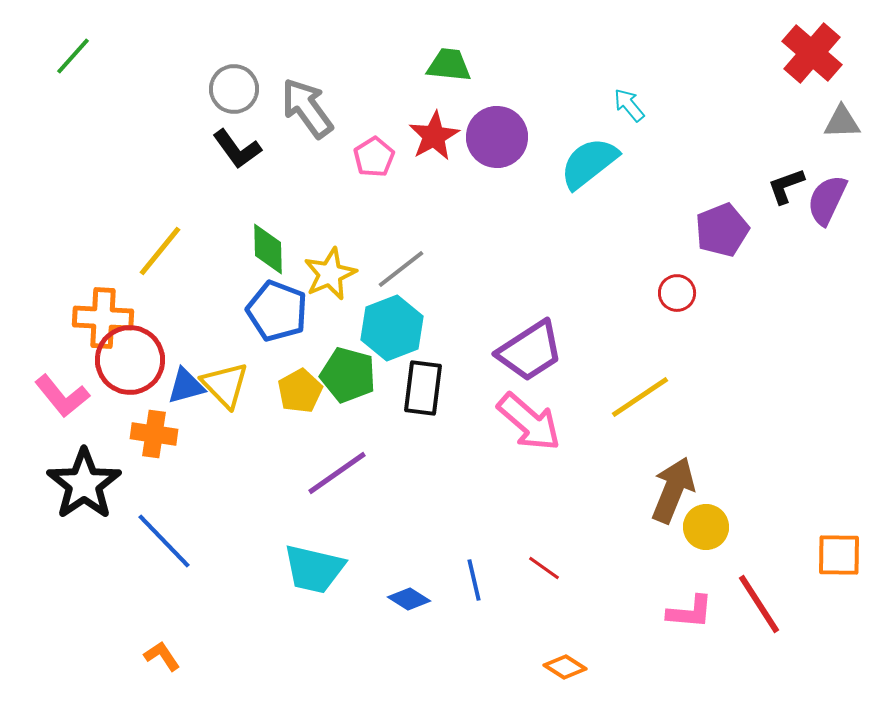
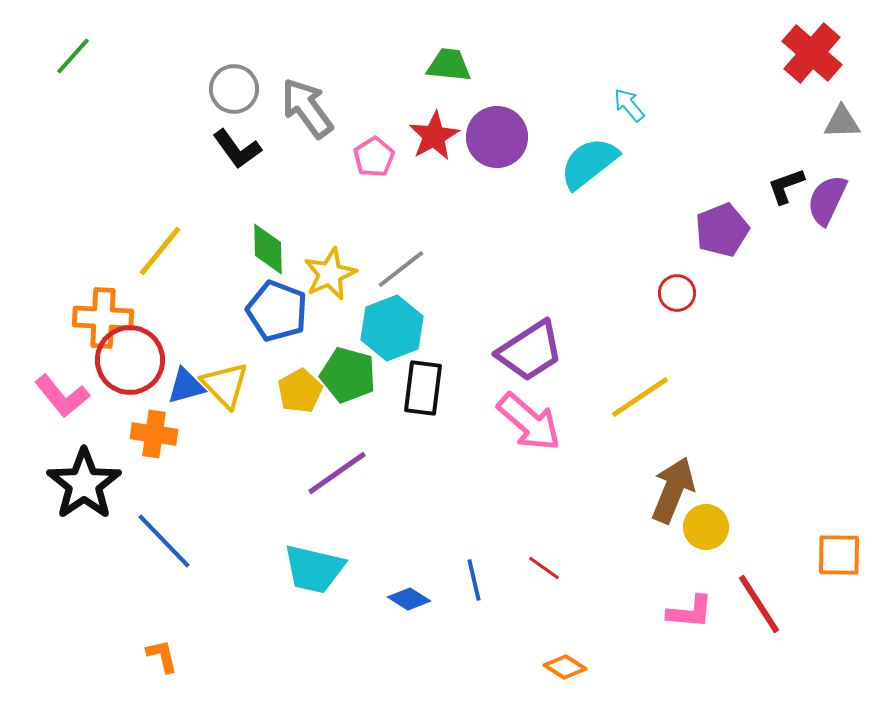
orange L-shape at (162, 656): rotated 21 degrees clockwise
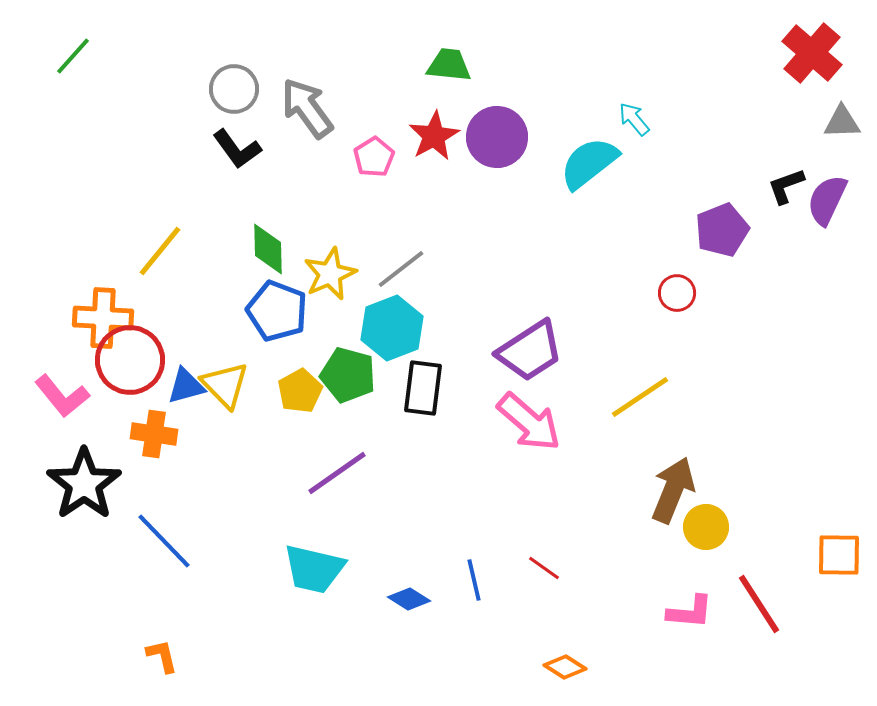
cyan arrow at (629, 105): moved 5 px right, 14 px down
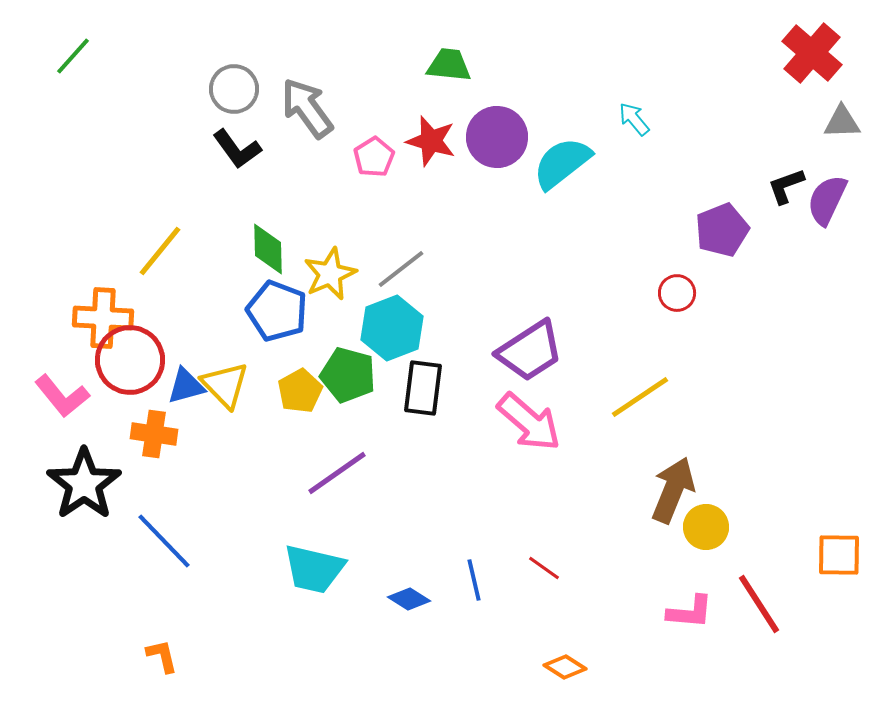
red star at (434, 136): moved 3 px left, 5 px down; rotated 27 degrees counterclockwise
cyan semicircle at (589, 163): moved 27 px left
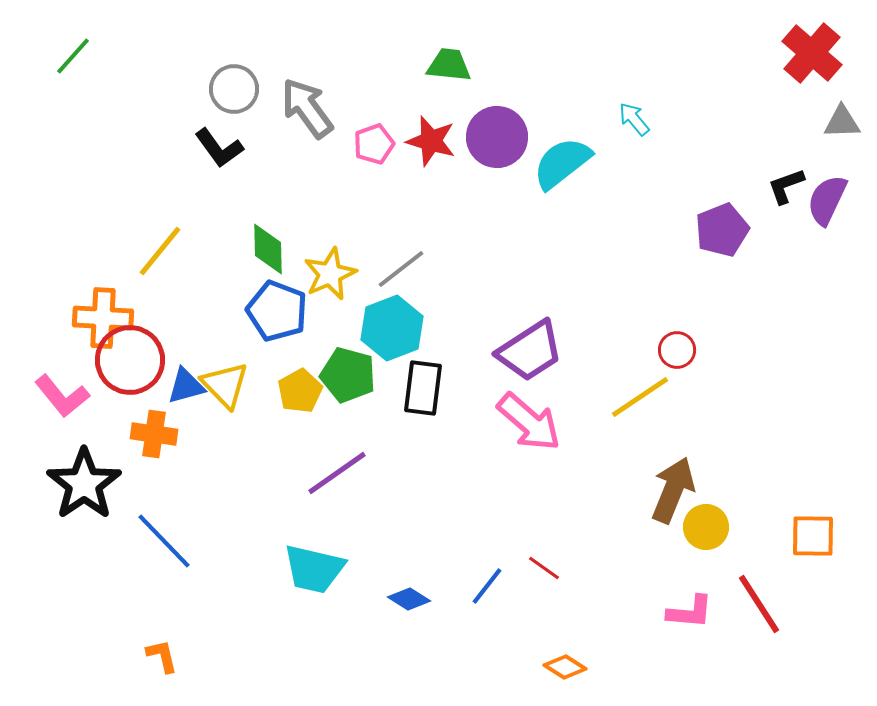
black L-shape at (237, 149): moved 18 px left, 1 px up
pink pentagon at (374, 157): moved 13 px up; rotated 12 degrees clockwise
red circle at (677, 293): moved 57 px down
orange square at (839, 555): moved 26 px left, 19 px up
blue line at (474, 580): moved 13 px right, 6 px down; rotated 51 degrees clockwise
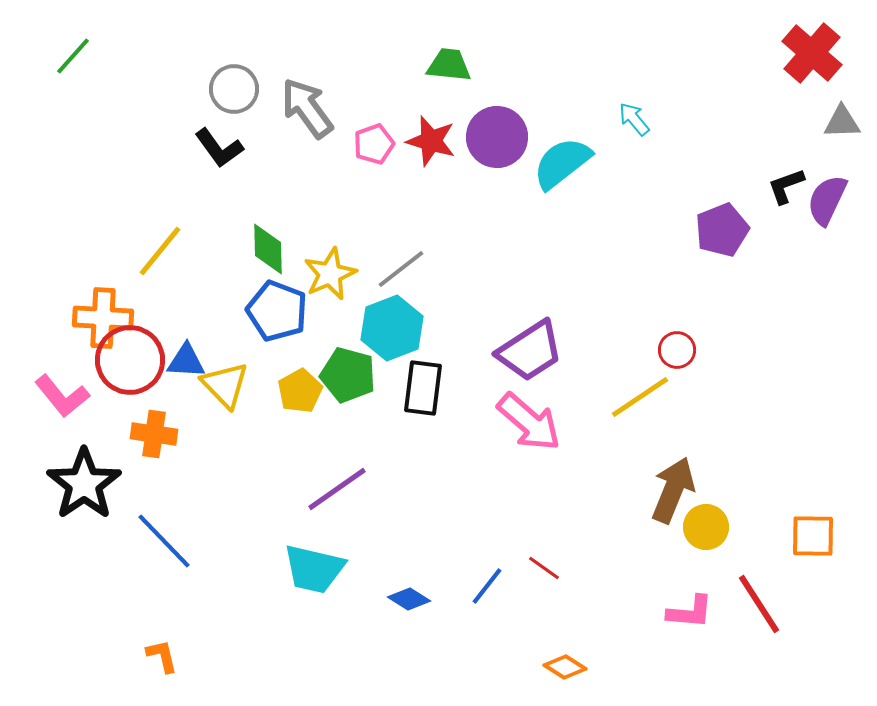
blue triangle at (186, 386): moved 25 px up; rotated 18 degrees clockwise
purple line at (337, 473): moved 16 px down
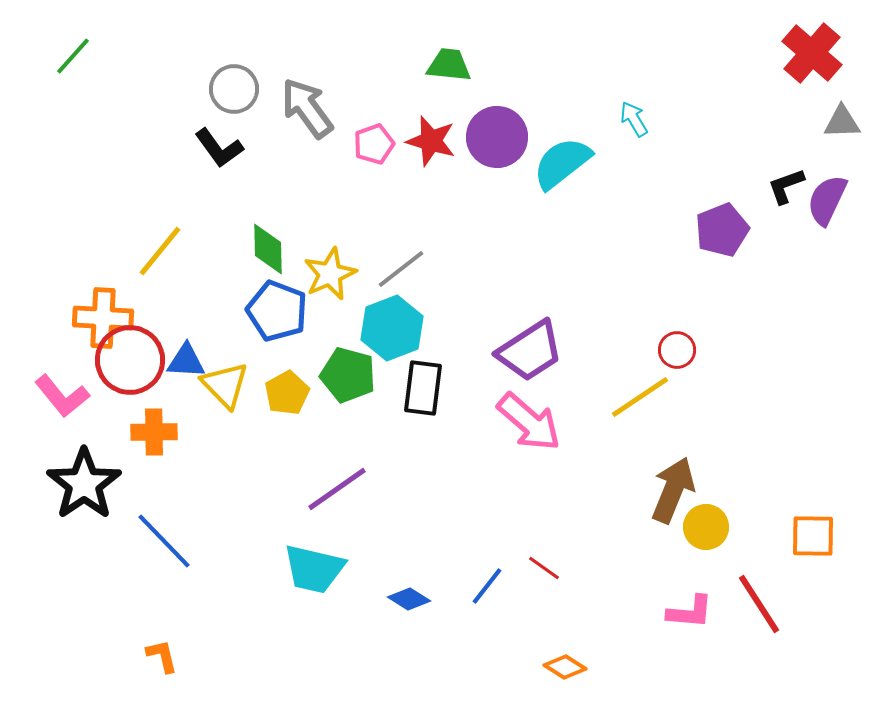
cyan arrow at (634, 119): rotated 9 degrees clockwise
yellow pentagon at (300, 391): moved 13 px left, 2 px down
orange cross at (154, 434): moved 2 px up; rotated 9 degrees counterclockwise
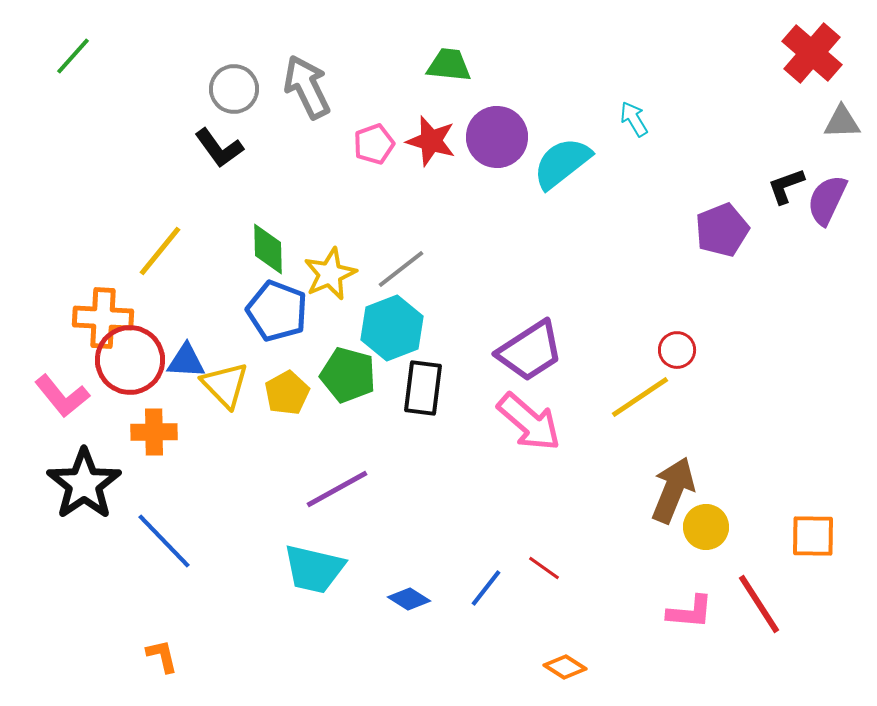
gray arrow at (307, 108): moved 21 px up; rotated 10 degrees clockwise
purple line at (337, 489): rotated 6 degrees clockwise
blue line at (487, 586): moved 1 px left, 2 px down
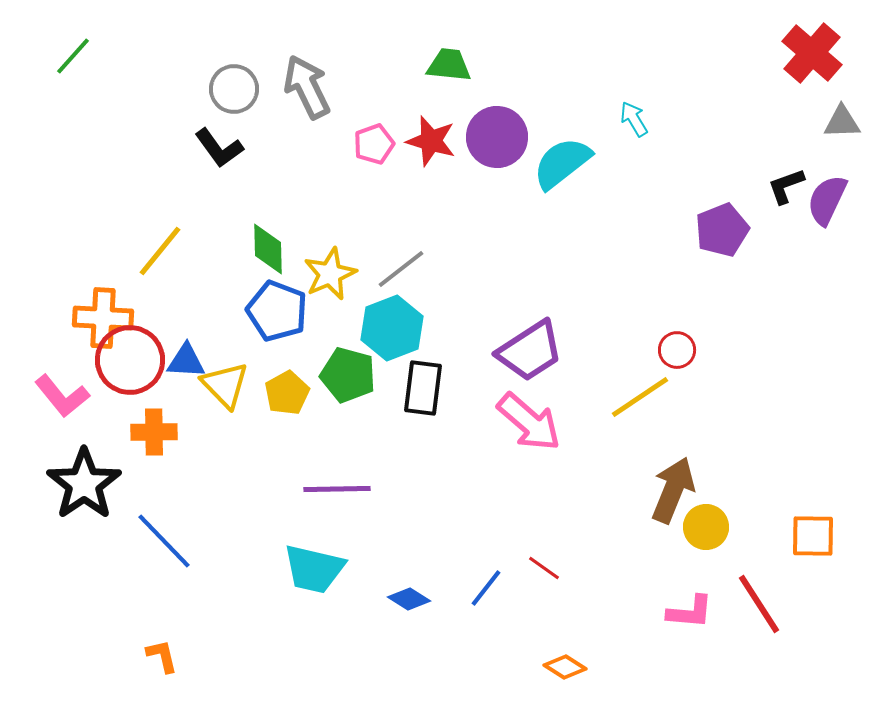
purple line at (337, 489): rotated 28 degrees clockwise
